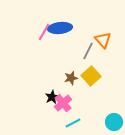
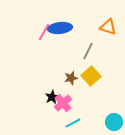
orange triangle: moved 5 px right, 13 px up; rotated 30 degrees counterclockwise
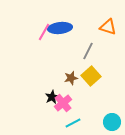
cyan circle: moved 2 px left
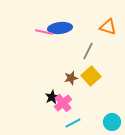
pink line: rotated 72 degrees clockwise
